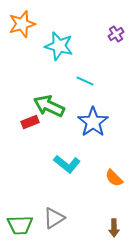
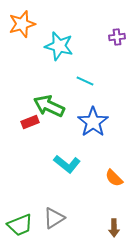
purple cross: moved 1 px right, 3 px down; rotated 28 degrees clockwise
green trapezoid: rotated 20 degrees counterclockwise
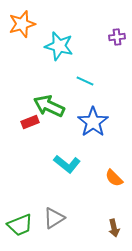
brown arrow: rotated 12 degrees counterclockwise
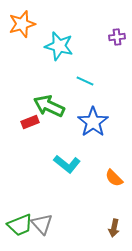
gray triangle: moved 12 px left, 6 px down; rotated 40 degrees counterclockwise
brown arrow: rotated 24 degrees clockwise
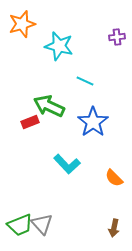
cyan L-shape: rotated 8 degrees clockwise
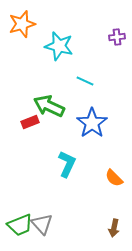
blue star: moved 1 px left, 1 px down
cyan L-shape: rotated 112 degrees counterclockwise
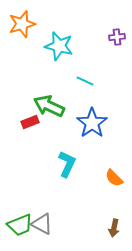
gray triangle: rotated 20 degrees counterclockwise
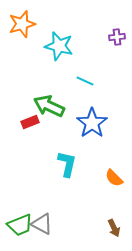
cyan L-shape: rotated 12 degrees counterclockwise
brown arrow: rotated 36 degrees counterclockwise
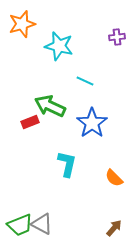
green arrow: moved 1 px right
brown arrow: rotated 114 degrees counterclockwise
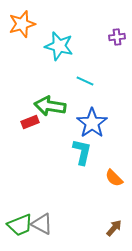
green arrow: rotated 16 degrees counterclockwise
cyan L-shape: moved 15 px right, 12 px up
